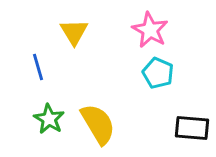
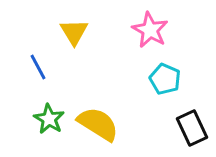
blue line: rotated 12 degrees counterclockwise
cyan pentagon: moved 7 px right, 6 px down
yellow semicircle: rotated 27 degrees counterclockwise
black rectangle: rotated 60 degrees clockwise
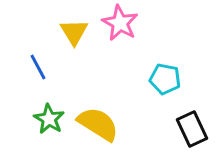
pink star: moved 30 px left, 7 px up
cyan pentagon: rotated 12 degrees counterclockwise
black rectangle: moved 1 px down
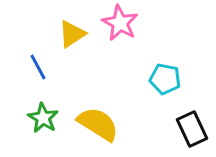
yellow triangle: moved 2 px left, 2 px down; rotated 28 degrees clockwise
green star: moved 6 px left, 1 px up
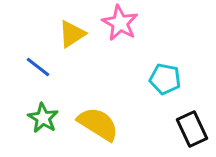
blue line: rotated 24 degrees counterclockwise
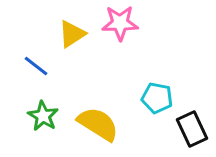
pink star: rotated 30 degrees counterclockwise
blue line: moved 2 px left, 1 px up
cyan pentagon: moved 8 px left, 19 px down
green star: moved 2 px up
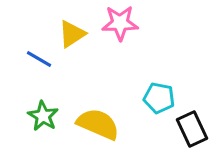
blue line: moved 3 px right, 7 px up; rotated 8 degrees counterclockwise
cyan pentagon: moved 2 px right
yellow semicircle: rotated 9 degrees counterclockwise
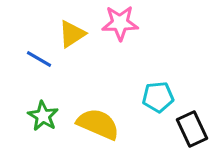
cyan pentagon: moved 1 px left, 1 px up; rotated 16 degrees counterclockwise
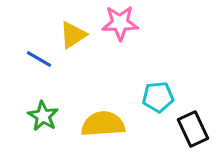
yellow triangle: moved 1 px right, 1 px down
yellow semicircle: moved 5 px right; rotated 27 degrees counterclockwise
black rectangle: moved 1 px right
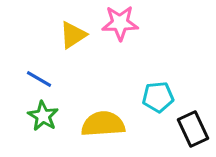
blue line: moved 20 px down
